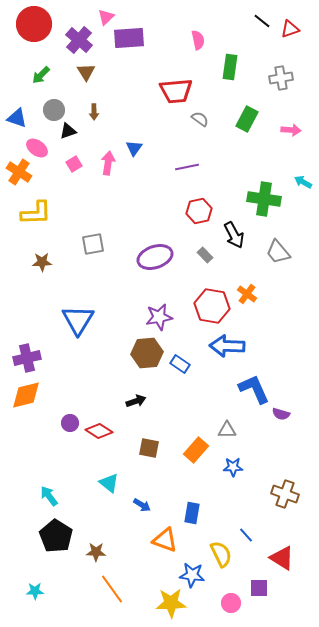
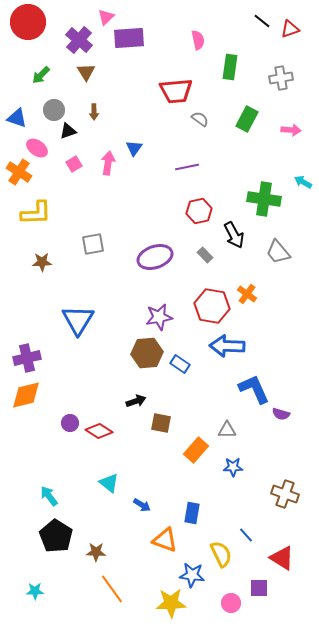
red circle at (34, 24): moved 6 px left, 2 px up
brown square at (149, 448): moved 12 px right, 25 px up
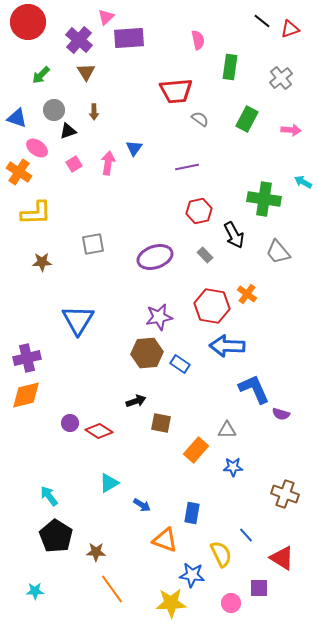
gray cross at (281, 78): rotated 30 degrees counterclockwise
cyan triangle at (109, 483): rotated 50 degrees clockwise
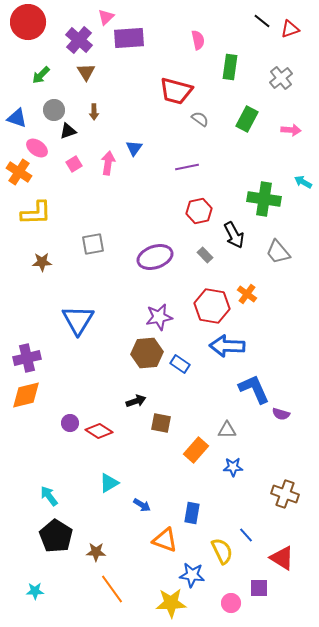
red trapezoid at (176, 91): rotated 20 degrees clockwise
yellow semicircle at (221, 554): moved 1 px right, 3 px up
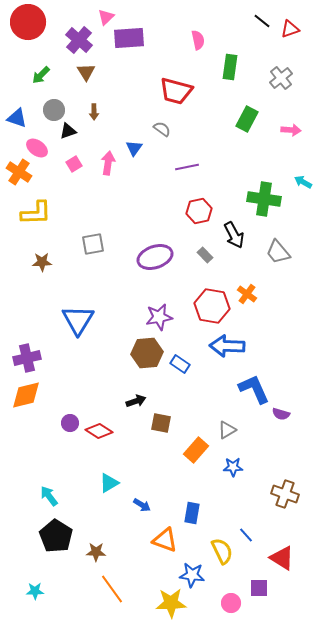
gray semicircle at (200, 119): moved 38 px left, 10 px down
gray triangle at (227, 430): rotated 30 degrees counterclockwise
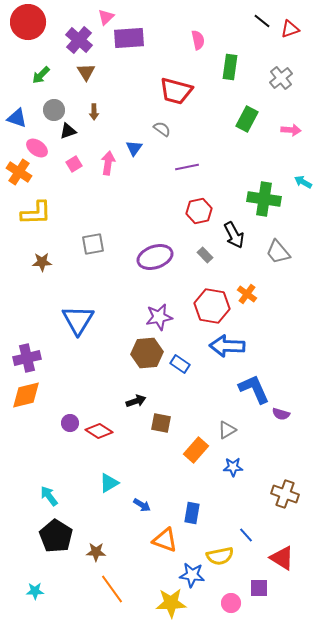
yellow semicircle at (222, 551): moved 2 px left, 5 px down; rotated 104 degrees clockwise
